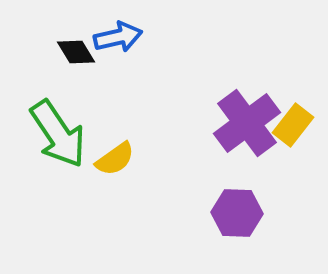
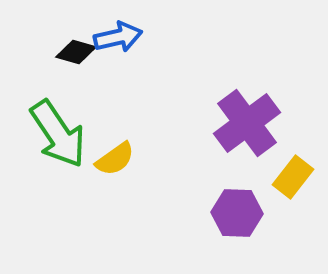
black diamond: rotated 42 degrees counterclockwise
yellow rectangle: moved 52 px down
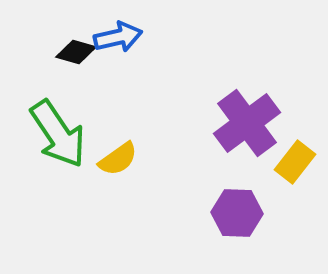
yellow semicircle: moved 3 px right
yellow rectangle: moved 2 px right, 15 px up
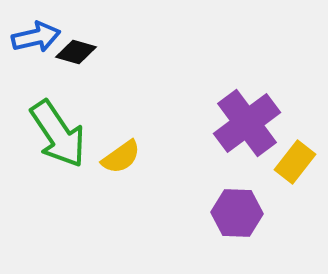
blue arrow: moved 82 px left
yellow semicircle: moved 3 px right, 2 px up
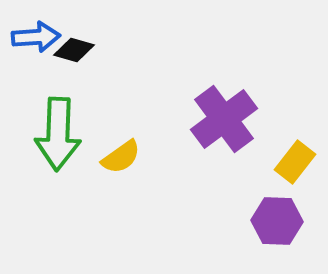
blue arrow: rotated 9 degrees clockwise
black diamond: moved 2 px left, 2 px up
purple cross: moved 23 px left, 4 px up
green arrow: rotated 36 degrees clockwise
purple hexagon: moved 40 px right, 8 px down
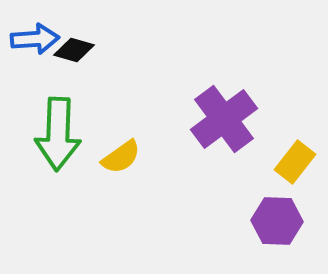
blue arrow: moved 1 px left, 2 px down
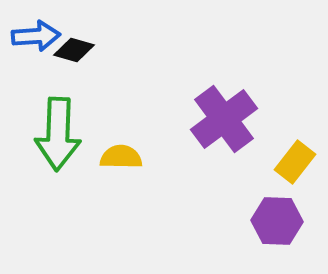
blue arrow: moved 1 px right, 3 px up
yellow semicircle: rotated 144 degrees counterclockwise
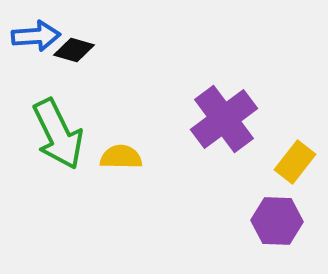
green arrow: rotated 28 degrees counterclockwise
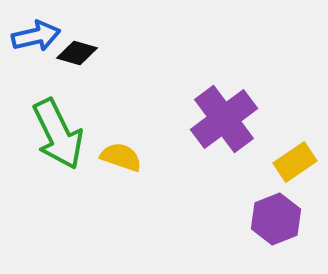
blue arrow: rotated 9 degrees counterclockwise
black diamond: moved 3 px right, 3 px down
yellow semicircle: rotated 18 degrees clockwise
yellow rectangle: rotated 18 degrees clockwise
purple hexagon: moved 1 px left, 2 px up; rotated 24 degrees counterclockwise
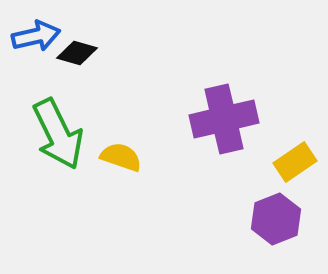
purple cross: rotated 24 degrees clockwise
